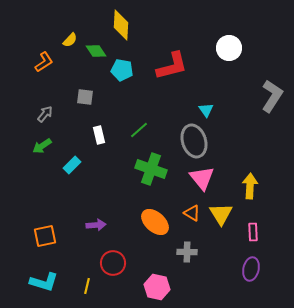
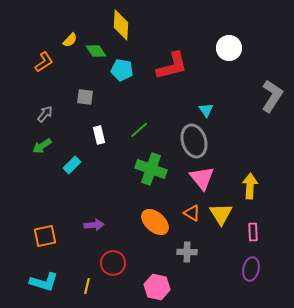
purple arrow: moved 2 px left
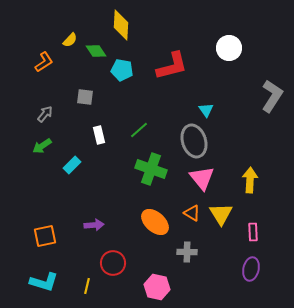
yellow arrow: moved 6 px up
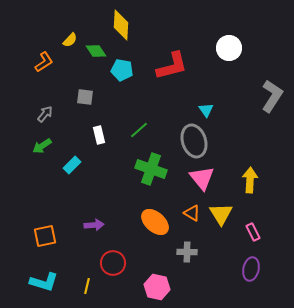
pink rectangle: rotated 24 degrees counterclockwise
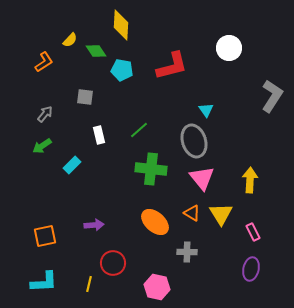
green cross: rotated 12 degrees counterclockwise
cyan L-shape: rotated 20 degrees counterclockwise
yellow line: moved 2 px right, 2 px up
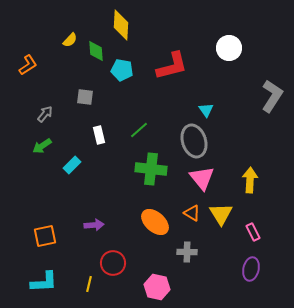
green diamond: rotated 30 degrees clockwise
orange L-shape: moved 16 px left, 3 px down
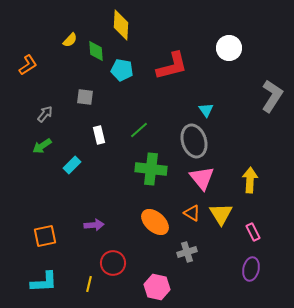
gray cross: rotated 18 degrees counterclockwise
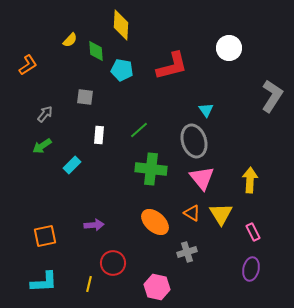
white rectangle: rotated 18 degrees clockwise
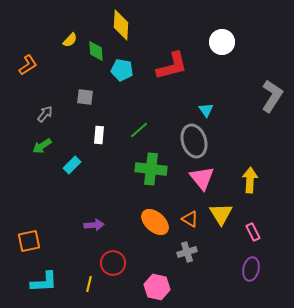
white circle: moved 7 px left, 6 px up
orange triangle: moved 2 px left, 6 px down
orange square: moved 16 px left, 5 px down
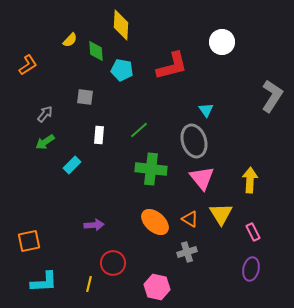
green arrow: moved 3 px right, 4 px up
